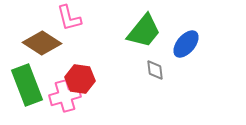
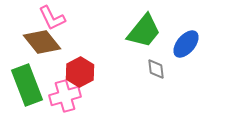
pink L-shape: moved 17 px left; rotated 12 degrees counterclockwise
brown diamond: moved 1 px up; rotated 18 degrees clockwise
gray diamond: moved 1 px right, 1 px up
red hexagon: moved 7 px up; rotated 24 degrees clockwise
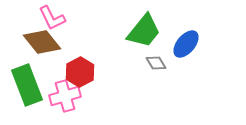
gray diamond: moved 6 px up; rotated 25 degrees counterclockwise
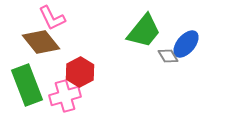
brown diamond: moved 1 px left
gray diamond: moved 12 px right, 7 px up
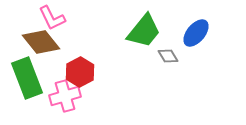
blue ellipse: moved 10 px right, 11 px up
green rectangle: moved 7 px up
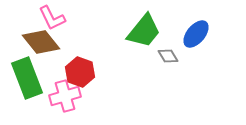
blue ellipse: moved 1 px down
red hexagon: rotated 12 degrees counterclockwise
